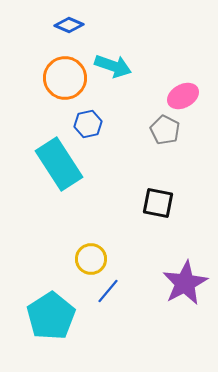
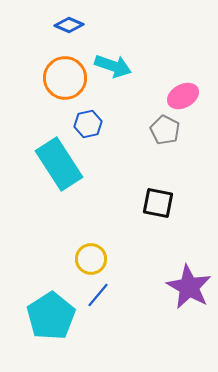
purple star: moved 4 px right, 4 px down; rotated 15 degrees counterclockwise
blue line: moved 10 px left, 4 px down
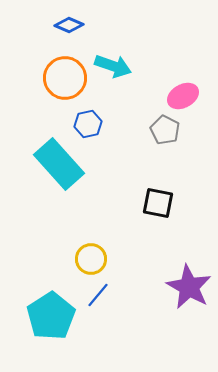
cyan rectangle: rotated 9 degrees counterclockwise
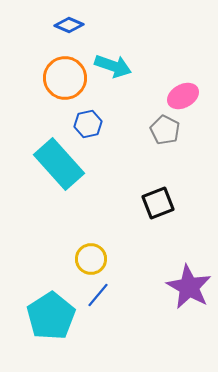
black square: rotated 32 degrees counterclockwise
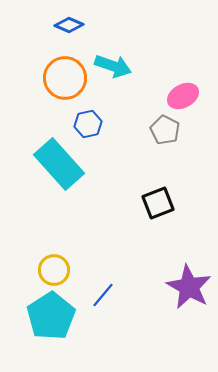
yellow circle: moved 37 px left, 11 px down
blue line: moved 5 px right
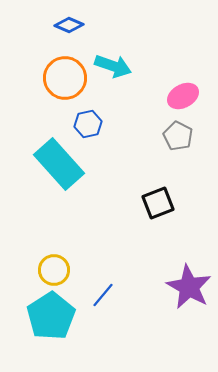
gray pentagon: moved 13 px right, 6 px down
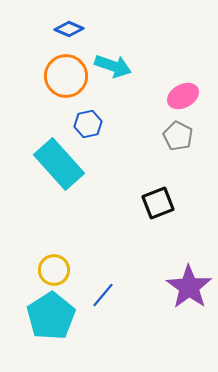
blue diamond: moved 4 px down
orange circle: moved 1 px right, 2 px up
purple star: rotated 6 degrees clockwise
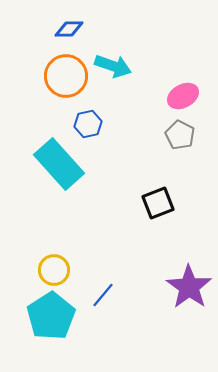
blue diamond: rotated 24 degrees counterclockwise
gray pentagon: moved 2 px right, 1 px up
